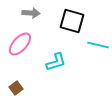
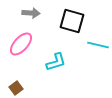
pink ellipse: moved 1 px right
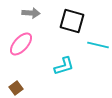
cyan L-shape: moved 8 px right, 4 px down
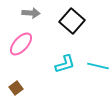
black square: rotated 25 degrees clockwise
cyan line: moved 21 px down
cyan L-shape: moved 1 px right, 2 px up
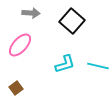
pink ellipse: moved 1 px left, 1 px down
